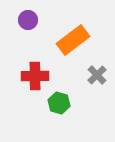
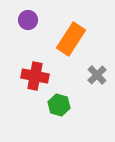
orange rectangle: moved 2 px left, 1 px up; rotated 20 degrees counterclockwise
red cross: rotated 12 degrees clockwise
green hexagon: moved 2 px down
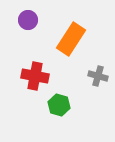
gray cross: moved 1 px right, 1 px down; rotated 30 degrees counterclockwise
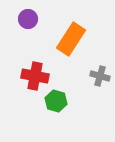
purple circle: moved 1 px up
gray cross: moved 2 px right
green hexagon: moved 3 px left, 4 px up
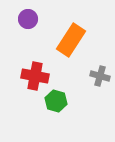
orange rectangle: moved 1 px down
